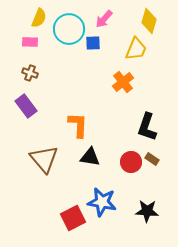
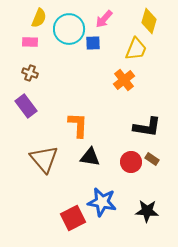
orange cross: moved 1 px right, 2 px up
black L-shape: rotated 100 degrees counterclockwise
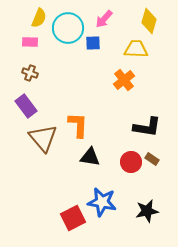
cyan circle: moved 1 px left, 1 px up
yellow trapezoid: rotated 110 degrees counterclockwise
brown triangle: moved 1 px left, 21 px up
black star: rotated 15 degrees counterclockwise
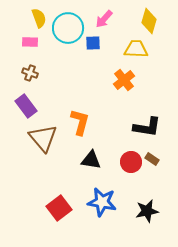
yellow semicircle: rotated 42 degrees counterclockwise
orange L-shape: moved 2 px right, 3 px up; rotated 12 degrees clockwise
black triangle: moved 1 px right, 3 px down
red square: moved 14 px left, 10 px up; rotated 10 degrees counterclockwise
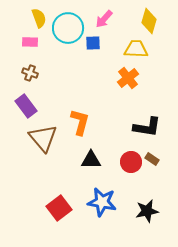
orange cross: moved 4 px right, 2 px up
black triangle: rotated 10 degrees counterclockwise
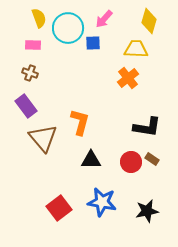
pink rectangle: moved 3 px right, 3 px down
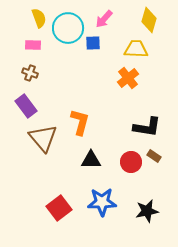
yellow diamond: moved 1 px up
brown rectangle: moved 2 px right, 3 px up
blue star: rotated 12 degrees counterclockwise
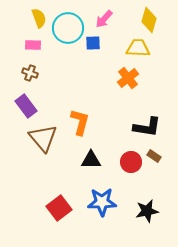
yellow trapezoid: moved 2 px right, 1 px up
